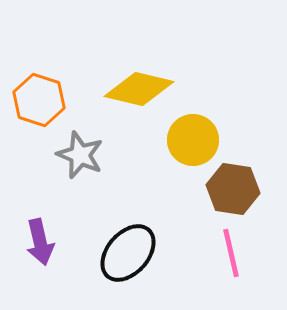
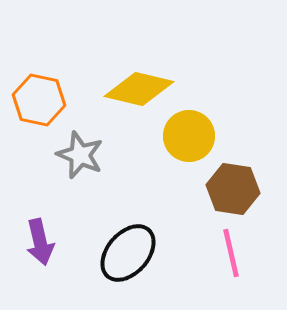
orange hexagon: rotated 6 degrees counterclockwise
yellow circle: moved 4 px left, 4 px up
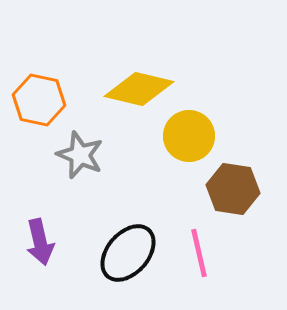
pink line: moved 32 px left
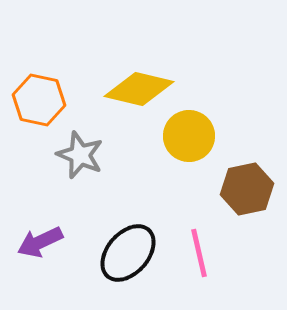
brown hexagon: moved 14 px right; rotated 21 degrees counterclockwise
purple arrow: rotated 78 degrees clockwise
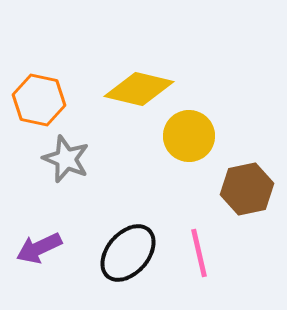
gray star: moved 14 px left, 4 px down
purple arrow: moved 1 px left, 6 px down
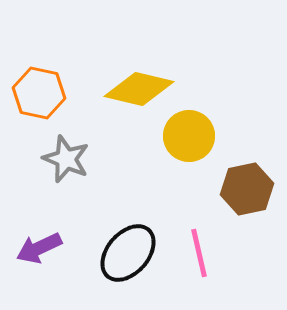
orange hexagon: moved 7 px up
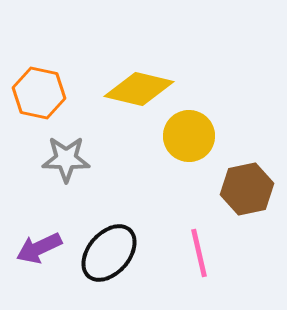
gray star: rotated 21 degrees counterclockwise
black ellipse: moved 19 px left
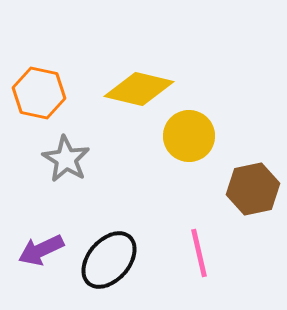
gray star: rotated 30 degrees clockwise
brown hexagon: moved 6 px right
purple arrow: moved 2 px right, 2 px down
black ellipse: moved 7 px down
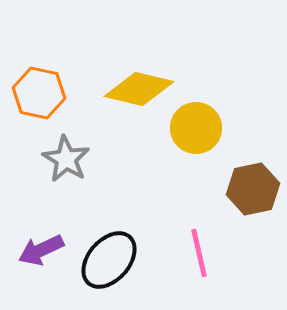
yellow circle: moved 7 px right, 8 px up
